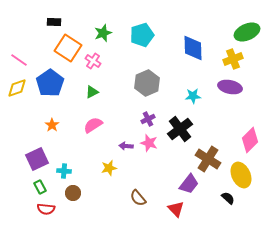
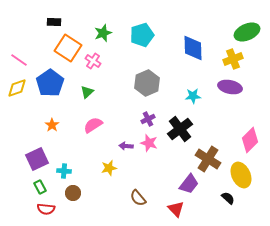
green triangle: moved 5 px left; rotated 16 degrees counterclockwise
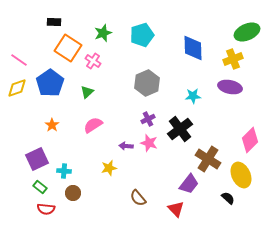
green rectangle: rotated 24 degrees counterclockwise
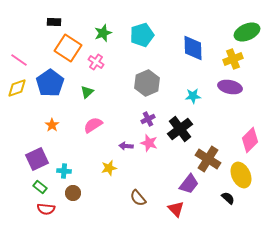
pink cross: moved 3 px right, 1 px down
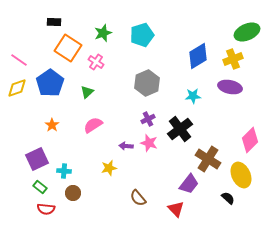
blue diamond: moved 5 px right, 8 px down; rotated 60 degrees clockwise
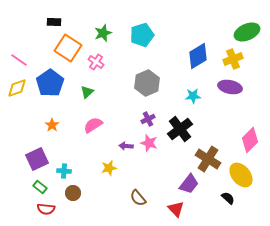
yellow ellipse: rotated 15 degrees counterclockwise
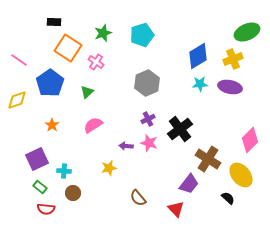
yellow diamond: moved 12 px down
cyan star: moved 7 px right, 12 px up
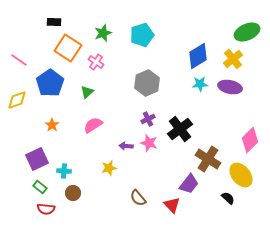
yellow cross: rotated 18 degrees counterclockwise
red triangle: moved 4 px left, 4 px up
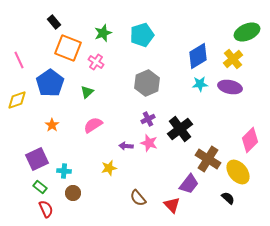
black rectangle: rotated 48 degrees clockwise
orange square: rotated 12 degrees counterclockwise
pink line: rotated 30 degrees clockwise
yellow ellipse: moved 3 px left, 3 px up
red semicircle: rotated 120 degrees counterclockwise
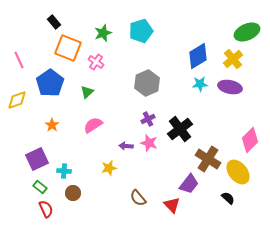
cyan pentagon: moved 1 px left, 4 px up
